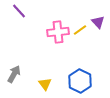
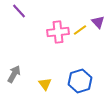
blue hexagon: rotated 15 degrees clockwise
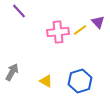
gray arrow: moved 2 px left, 2 px up
yellow triangle: moved 1 px right, 3 px up; rotated 24 degrees counterclockwise
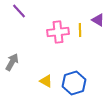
purple triangle: moved 2 px up; rotated 16 degrees counterclockwise
yellow line: rotated 56 degrees counterclockwise
gray arrow: moved 10 px up
blue hexagon: moved 6 px left, 2 px down
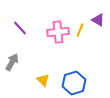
purple line: moved 1 px right, 17 px down
yellow line: rotated 24 degrees clockwise
yellow triangle: moved 3 px left, 1 px up; rotated 16 degrees clockwise
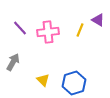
pink cross: moved 10 px left
gray arrow: moved 1 px right
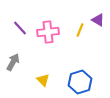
blue hexagon: moved 6 px right, 1 px up
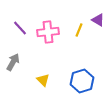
yellow line: moved 1 px left
blue hexagon: moved 2 px right, 1 px up
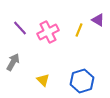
pink cross: rotated 20 degrees counterclockwise
